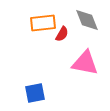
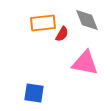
blue square: moved 1 px left; rotated 20 degrees clockwise
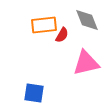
orange rectangle: moved 1 px right, 2 px down
red semicircle: moved 1 px down
pink triangle: moved 1 px right; rotated 24 degrees counterclockwise
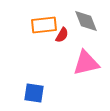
gray diamond: moved 1 px left, 1 px down
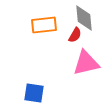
gray diamond: moved 2 px left, 3 px up; rotated 16 degrees clockwise
red semicircle: moved 13 px right
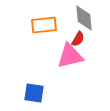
red semicircle: moved 3 px right, 4 px down
pink triangle: moved 16 px left, 7 px up
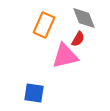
gray diamond: rotated 16 degrees counterclockwise
orange rectangle: rotated 60 degrees counterclockwise
pink triangle: moved 5 px left
